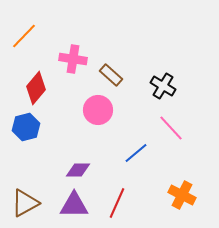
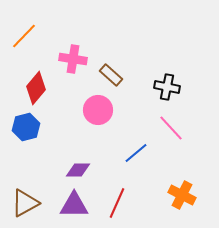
black cross: moved 4 px right, 1 px down; rotated 20 degrees counterclockwise
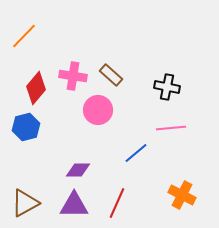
pink cross: moved 17 px down
pink line: rotated 52 degrees counterclockwise
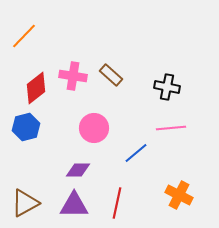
red diamond: rotated 12 degrees clockwise
pink circle: moved 4 px left, 18 px down
orange cross: moved 3 px left
red line: rotated 12 degrees counterclockwise
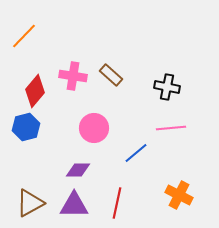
red diamond: moved 1 px left, 3 px down; rotated 12 degrees counterclockwise
brown triangle: moved 5 px right
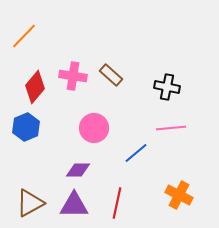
red diamond: moved 4 px up
blue hexagon: rotated 8 degrees counterclockwise
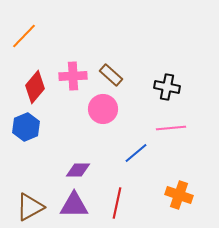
pink cross: rotated 12 degrees counterclockwise
pink circle: moved 9 px right, 19 px up
orange cross: rotated 8 degrees counterclockwise
brown triangle: moved 4 px down
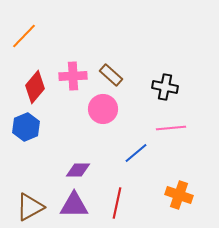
black cross: moved 2 px left
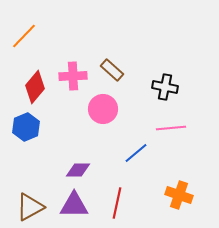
brown rectangle: moved 1 px right, 5 px up
